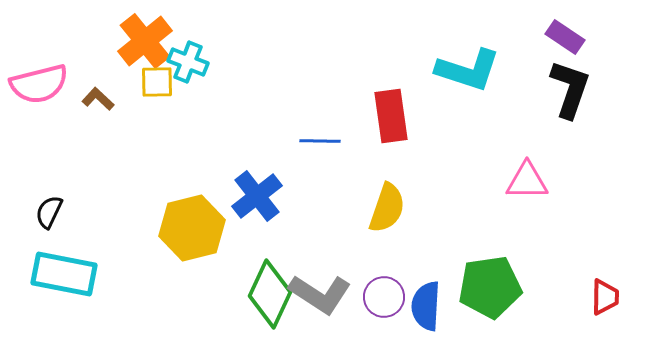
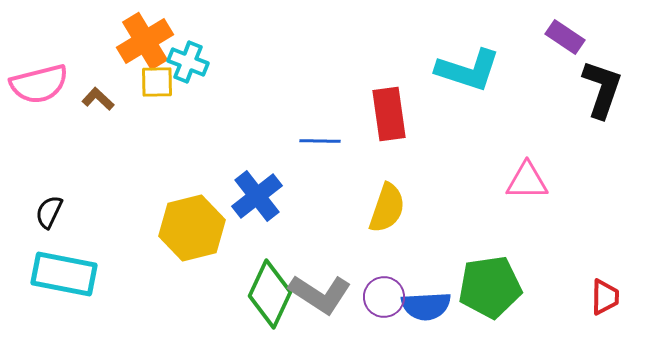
orange cross: rotated 8 degrees clockwise
black L-shape: moved 32 px right
red rectangle: moved 2 px left, 2 px up
blue semicircle: rotated 96 degrees counterclockwise
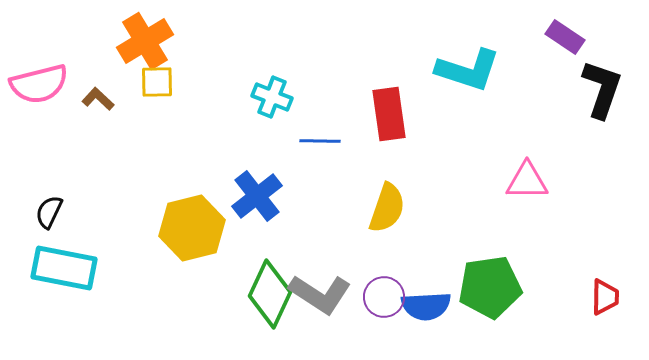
cyan cross: moved 84 px right, 35 px down
cyan rectangle: moved 6 px up
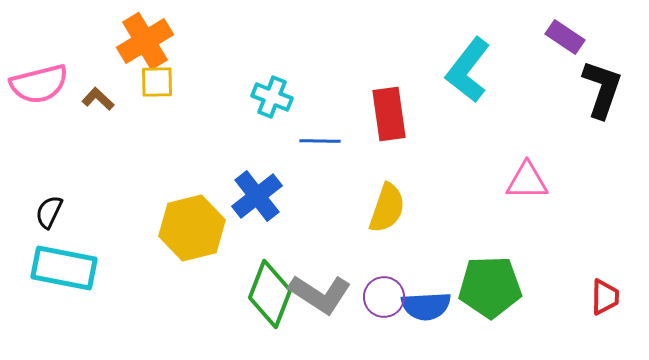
cyan L-shape: rotated 110 degrees clockwise
green pentagon: rotated 6 degrees clockwise
green diamond: rotated 4 degrees counterclockwise
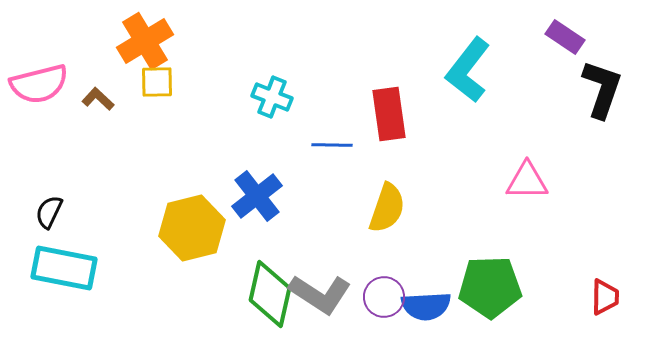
blue line: moved 12 px right, 4 px down
green diamond: rotated 8 degrees counterclockwise
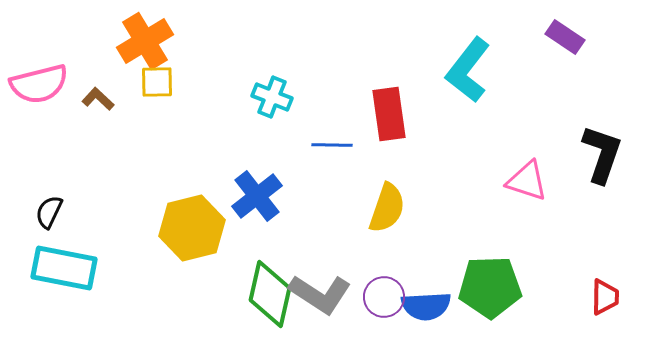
black L-shape: moved 65 px down
pink triangle: rotated 18 degrees clockwise
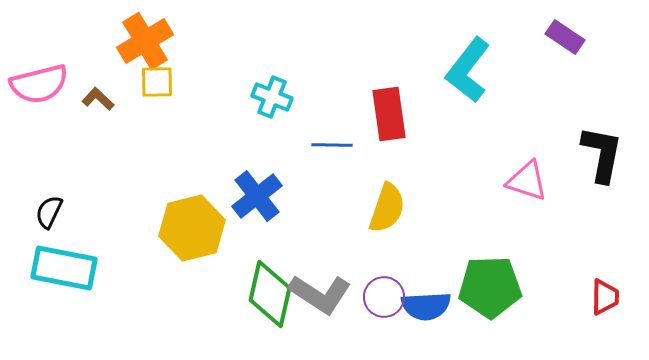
black L-shape: rotated 8 degrees counterclockwise
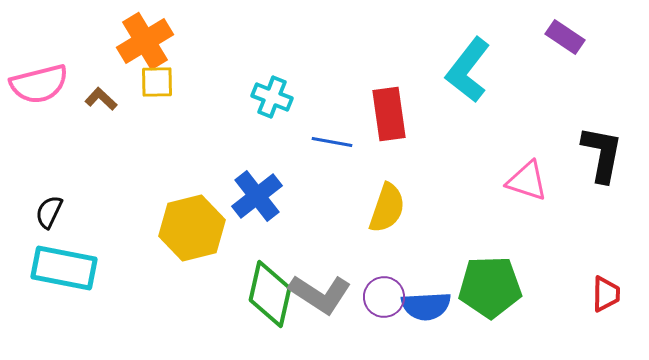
brown L-shape: moved 3 px right
blue line: moved 3 px up; rotated 9 degrees clockwise
red trapezoid: moved 1 px right, 3 px up
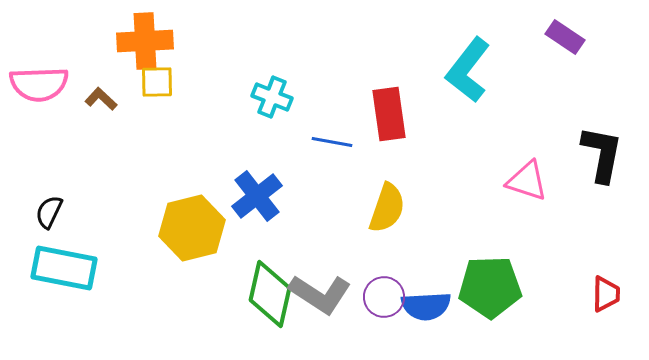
orange cross: rotated 28 degrees clockwise
pink semicircle: rotated 12 degrees clockwise
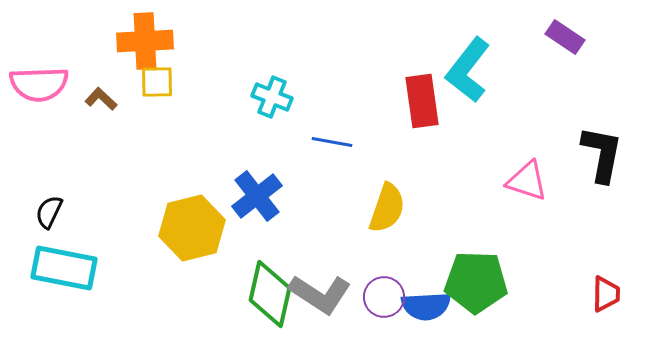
red rectangle: moved 33 px right, 13 px up
green pentagon: moved 14 px left, 5 px up; rotated 4 degrees clockwise
